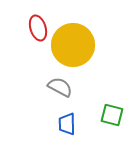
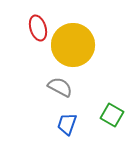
green square: rotated 15 degrees clockwise
blue trapezoid: rotated 20 degrees clockwise
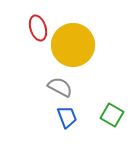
blue trapezoid: moved 7 px up; rotated 140 degrees clockwise
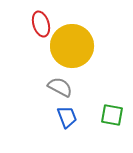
red ellipse: moved 3 px right, 4 px up
yellow circle: moved 1 px left, 1 px down
green square: rotated 20 degrees counterclockwise
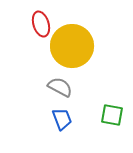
blue trapezoid: moved 5 px left, 2 px down
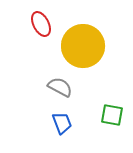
red ellipse: rotated 10 degrees counterclockwise
yellow circle: moved 11 px right
blue trapezoid: moved 4 px down
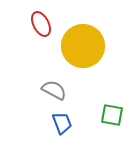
gray semicircle: moved 6 px left, 3 px down
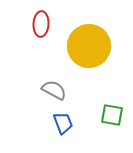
red ellipse: rotated 30 degrees clockwise
yellow circle: moved 6 px right
blue trapezoid: moved 1 px right
